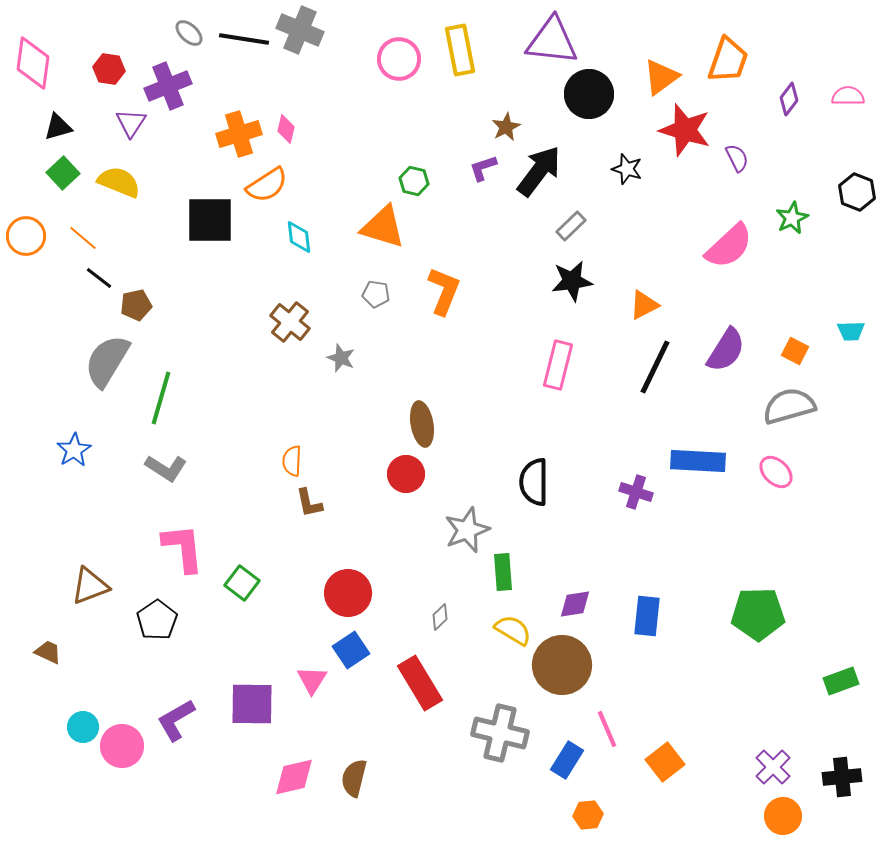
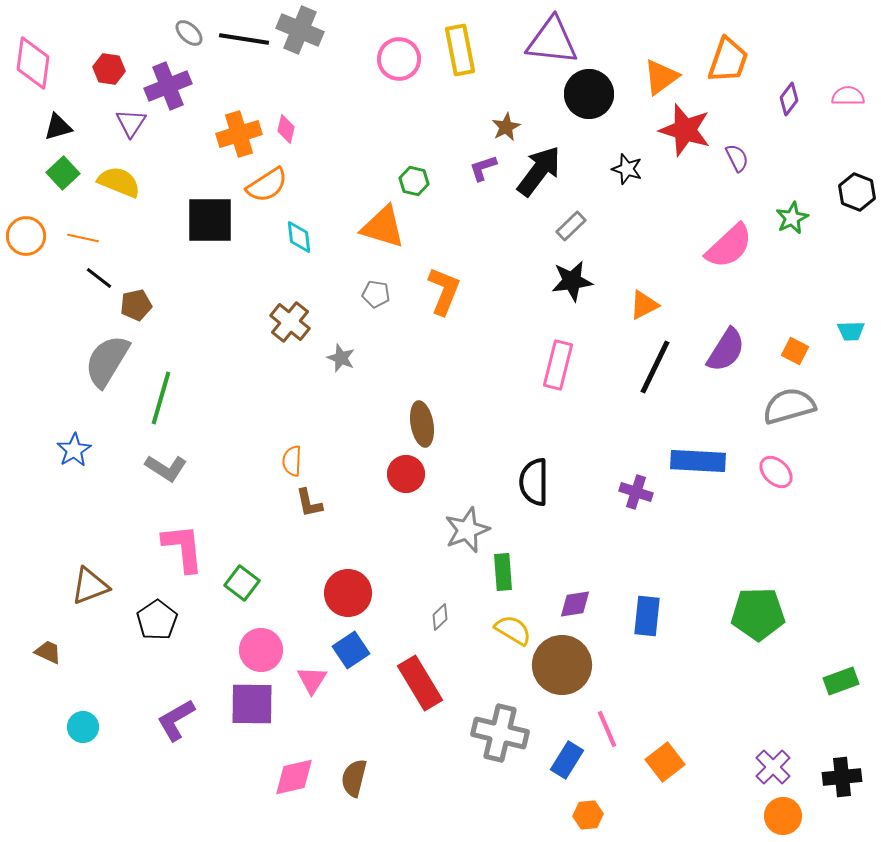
orange line at (83, 238): rotated 28 degrees counterclockwise
pink circle at (122, 746): moved 139 px right, 96 px up
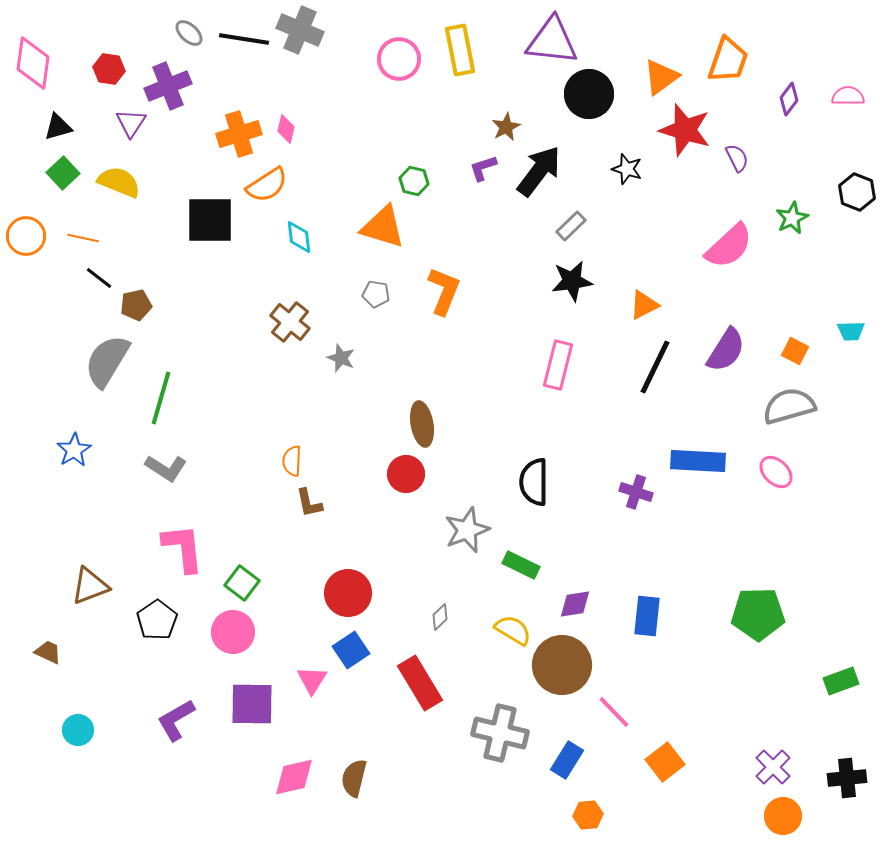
green rectangle at (503, 572): moved 18 px right, 7 px up; rotated 60 degrees counterclockwise
pink circle at (261, 650): moved 28 px left, 18 px up
cyan circle at (83, 727): moved 5 px left, 3 px down
pink line at (607, 729): moved 7 px right, 17 px up; rotated 21 degrees counterclockwise
black cross at (842, 777): moved 5 px right, 1 px down
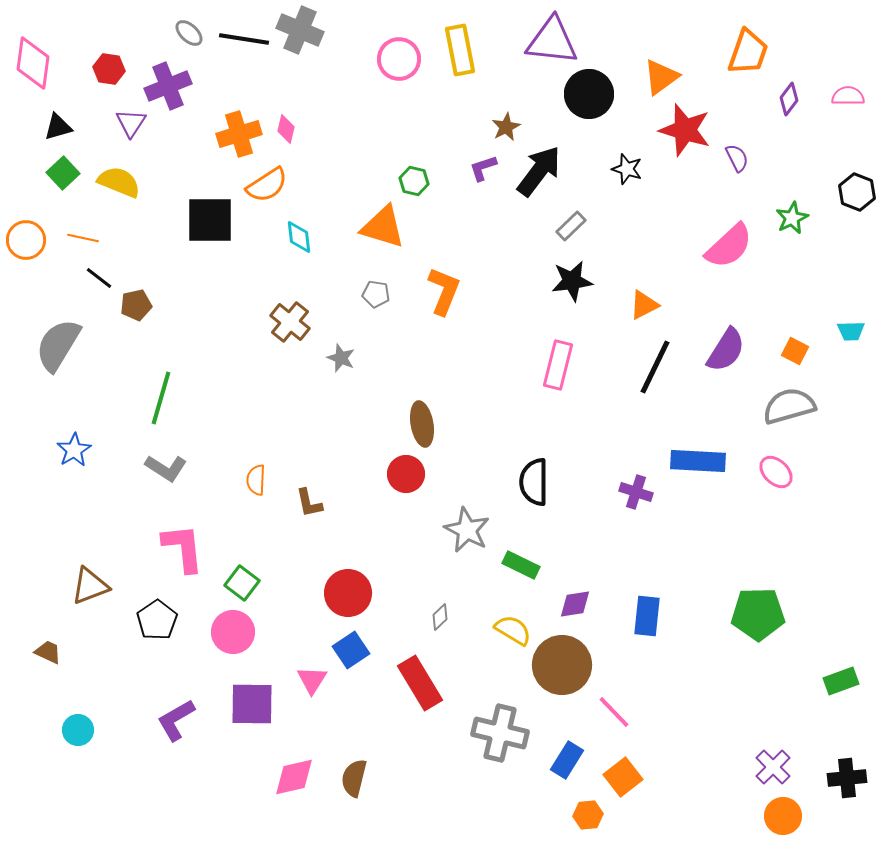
orange trapezoid at (728, 60): moved 20 px right, 8 px up
orange circle at (26, 236): moved 4 px down
gray semicircle at (107, 361): moved 49 px left, 16 px up
orange semicircle at (292, 461): moved 36 px left, 19 px down
gray star at (467, 530): rotated 24 degrees counterclockwise
orange square at (665, 762): moved 42 px left, 15 px down
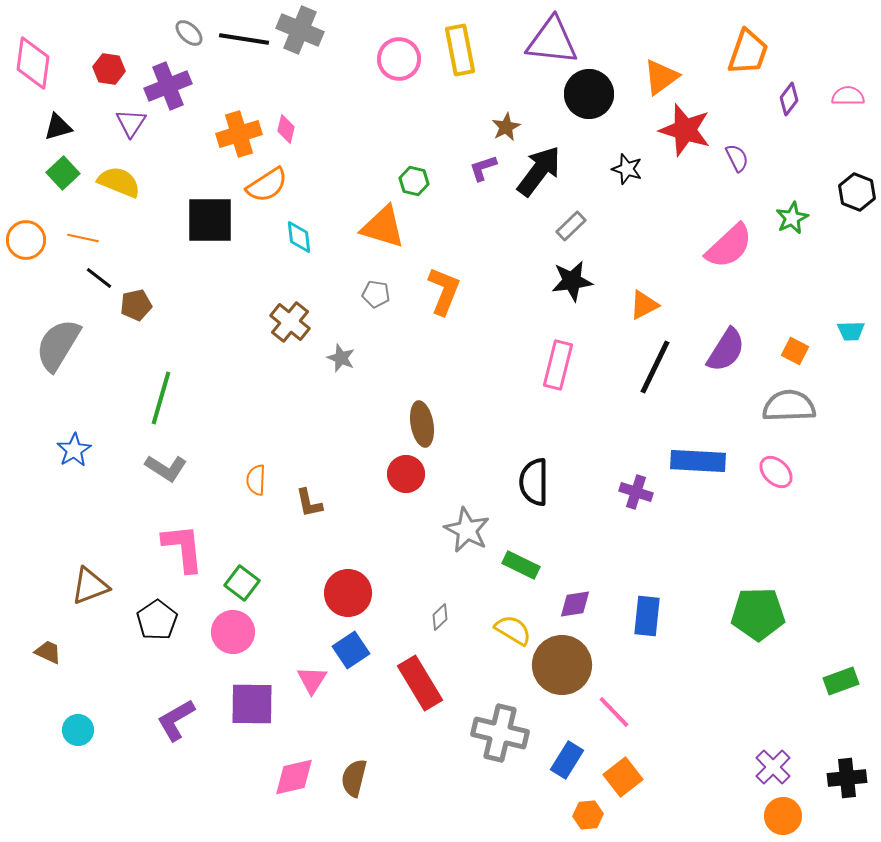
gray semicircle at (789, 406): rotated 14 degrees clockwise
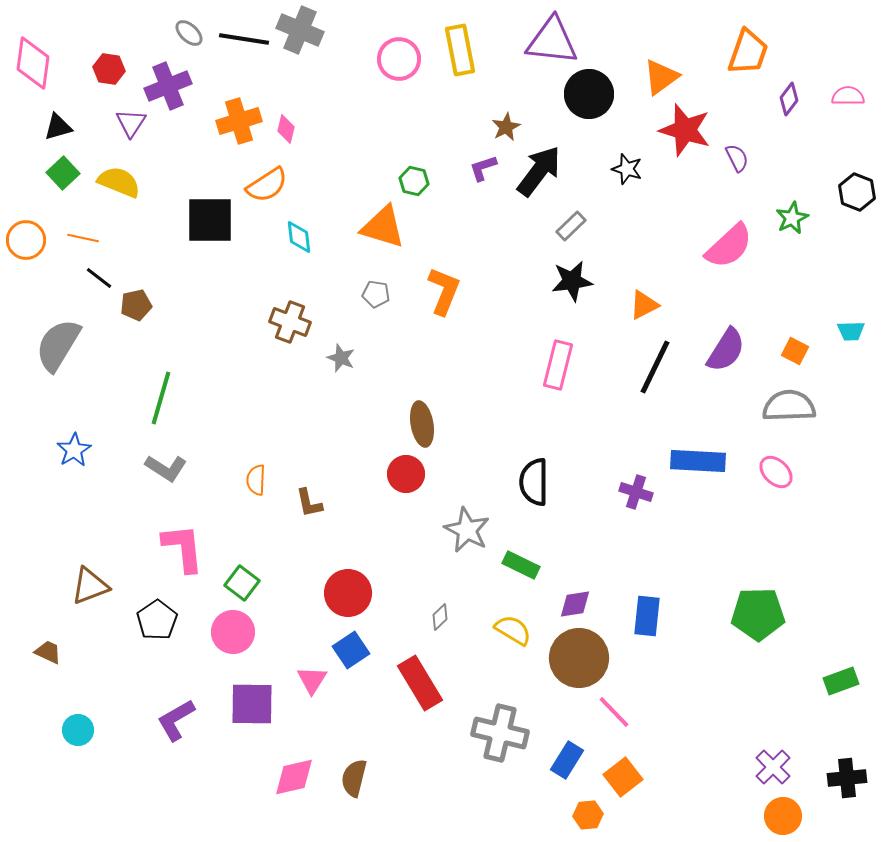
orange cross at (239, 134): moved 13 px up
brown cross at (290, 322): rotated 18 degrees counterclockwise
brown circle at (562, 665): moved 17 px right, 7 px up
